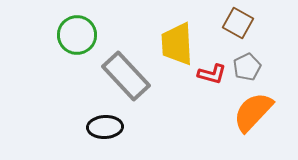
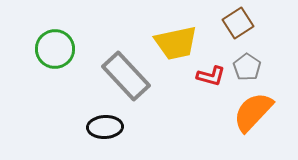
brown square: rotated 28 degrees clockwise
green circle: moved 22 px left, 14 px down
yellow trapezoid: moved 1 px left, 1 px up; rotated 99 degrees counterclockwise
gray pentagon: rotated 12 degrees counterclockwise
red L-shape: moved 1 px left, 2 px down
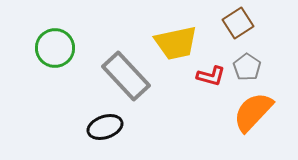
green circle: moved 1 px up
black ellipse: rotated 16 degrees counterclockwise
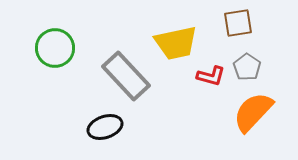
brown square: rotated 24 degrees clockwise
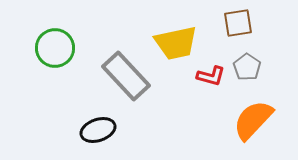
orange semicircle: moved 8 px down
black ellipse: moved 7 px left, 3 px down
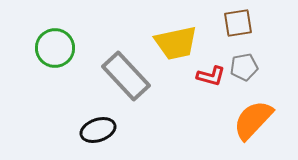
gray pentagon: moved 3 px left; rotated 28 degrees clockwise
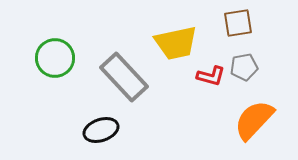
green circle: moved 10 px down
gray rectangle: moved 2 px left, 1 px down
orange semicircle: moved 1 px right
black ellipse: moved 3 px right
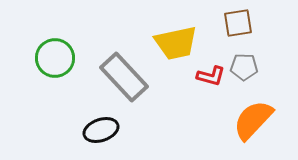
gray pentagon: rotated 12 degrees clockwise
orange semicircle: moved 1 px left
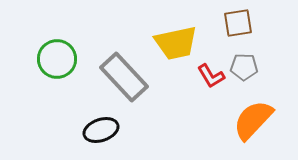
green circle: moved 2 px right, 1 px down
red L-shape: rotated 44 degrees clockwise
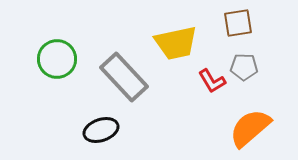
red L-shape: moved 1 px right, 5 px down
orange semicircle: moved 3 px left, 8 px down; rotated 6 degrees clockwise
